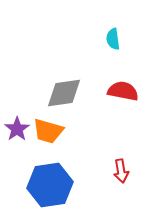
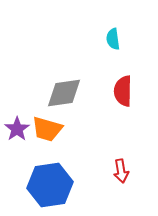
red semicircle: rotated 100 degrees counterclockwise
orange trapezoid: moved 1 px left, 2 px up
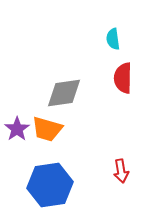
red semicircle: moved 13 px up
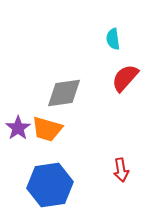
red semicircle: moved 2 px right; rotated 40 degrees clockwise
purple star: moved 1 px right, 1 px up
red arrow: moved 1 px up
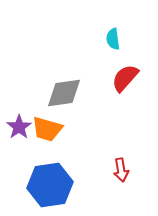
purple star: moved 1 px right, 1 px up
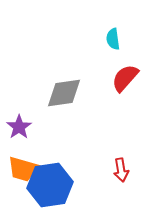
orange trapezoid: moved 24 px left, 40 px down
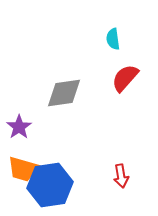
red arrow: moved 6 px down
